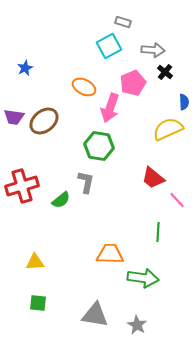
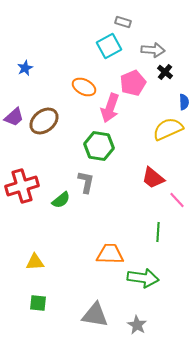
purple trapezoid: rotated 50 degrees counterclockwise
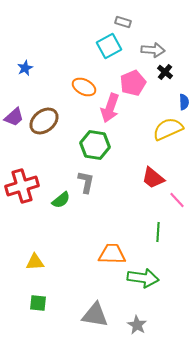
green hexagon: moved 4 px left, 1 px up
orange trapezoid: moved 2 px right
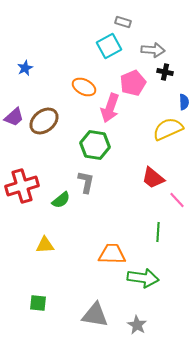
black cross: rotated 28 degrees counterclockwise
yellow triangle: moved 10 px right, 17 px up
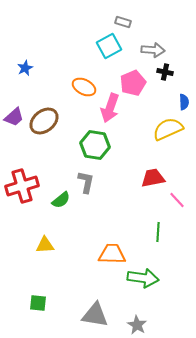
red trapezoid: rotated 130 degrees clockwise
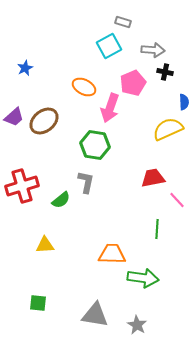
green line: moved 1 px left, 3 px up
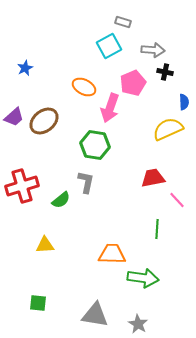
gray star: moved 1 px right, 1 px up
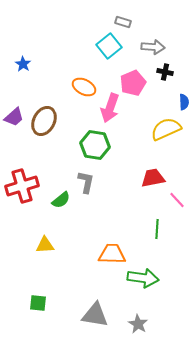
cyan square: rotated 10 degrees counterclockwise
gray arrow: moved 3 px up
blue star: moved 2 px left, 4 px up; rotated 14 degrees counterclockwise
brown ellipse: rotated 24 degrees counterclockwise
yellow semicircle: moved 2 px left
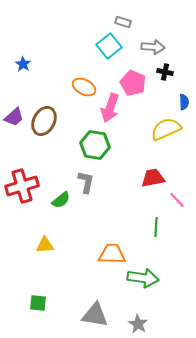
pink pentagon: rotated 25 degrees counterclockwise
green line: moved 1 px left, 2 px up
